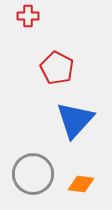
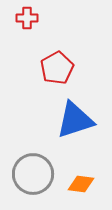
red cross: moved 1 px left, 2 px down
red pentagon: rotated 16 degrees clockwise
blue triangle: rotated 30 degrees clockwise
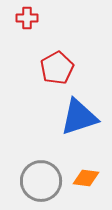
blue triangle: moved 4 px right, 3 px up
gray circle: moved 8 px right, 7 px down
orange diamond: moved 5 px right, 6 px up
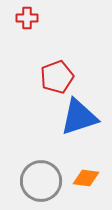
red pentagon: moved 9 px down; rotated 8 degrees clockwise
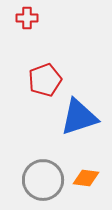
red pentagon: moved 12 px left, 3 px down
gray circle: moved 2 px right, 1 px up
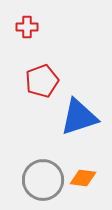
red cross: moved 9 px down
red pentagon: moved 3 px left, 1 px down
orange diamond: moved 3 px left
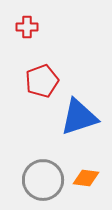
orange diamond: moved 3 px right
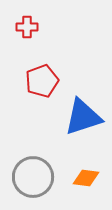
blue triangle: moved 4 px right
gray circle: moved 10 px left, 3 px up
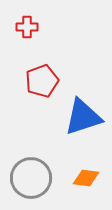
gray circle: moved 2 px left, 1 px down
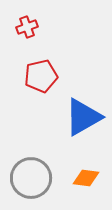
red cross: rotated 20 degrees counterclockwise
red pentagon: moved 1 px left, 5 px up; rotated 8 degrees clockwise
blue triangle: rotated 12 degrees counterclockwise
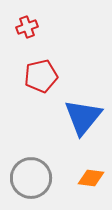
blue triangle: rotated 21 degrees counterclockwise
orange diamond: moved 5 px right
